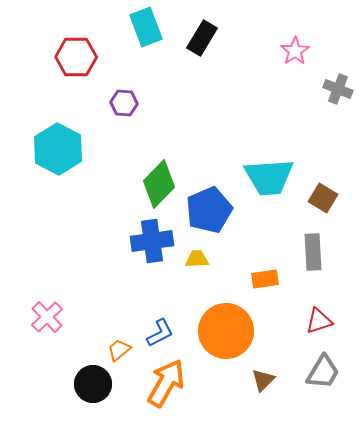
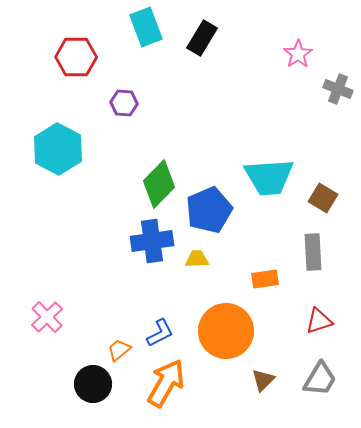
pink star: moved 3 px right, 3 px down
gray trapezoid: moved 3 px left, 7 px down
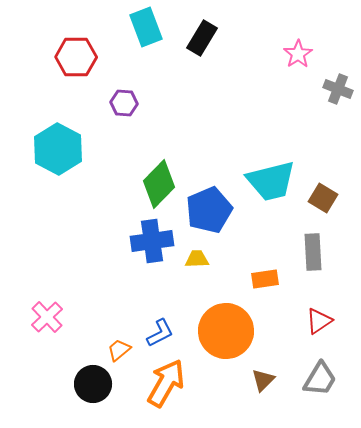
cyan trapezoid: moved 2 px right, 4 px down; rotated 10 degrees counterclockwise
red triangle: rotated 16 degrees counterclockwise
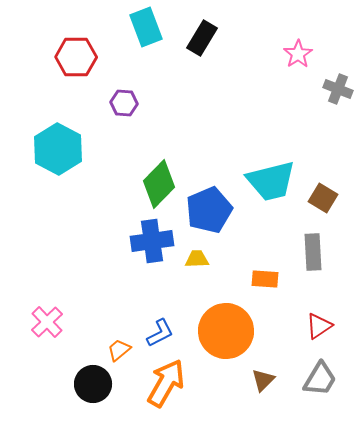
orange rectangle: rotated 12 degrees clockwise
pink cross: moved 5 px down
red triangle: moved 5 px down
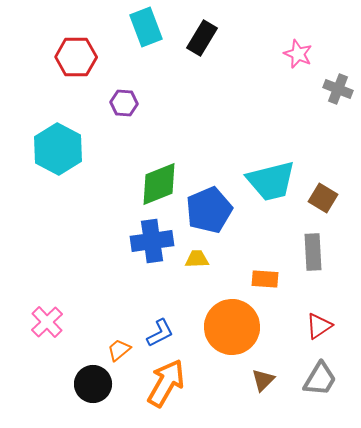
pink star: rotated 16 degrees counterclockwise
green diamond: rotated 24 degrees clockwise
orange circle: moved 6 px right, 4 px up
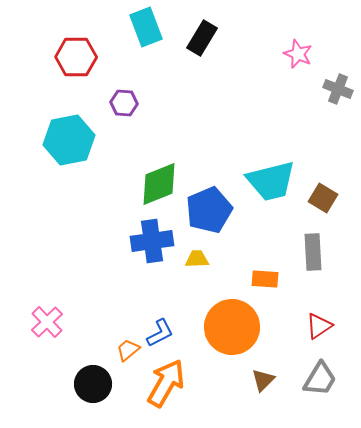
cyan hexagon: moved 11 px right, 9 px up; rotated 21 degrees clockwise
orange trapezoid: moved 9 px right
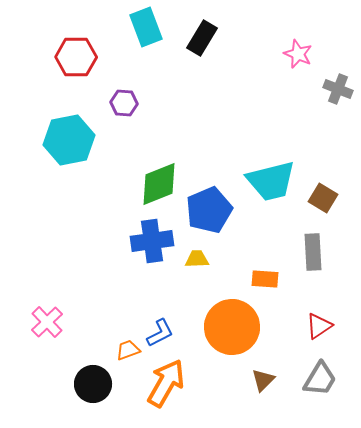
orange trapezoid: rotated 20 degrees clockwise
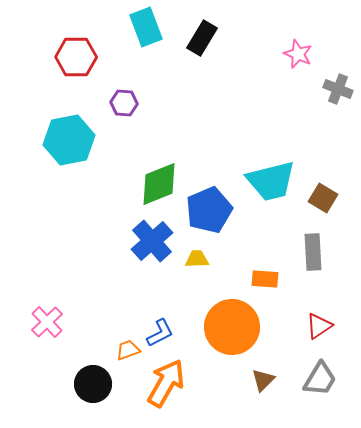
blue cross: rotated 33 degrees counterclockwise
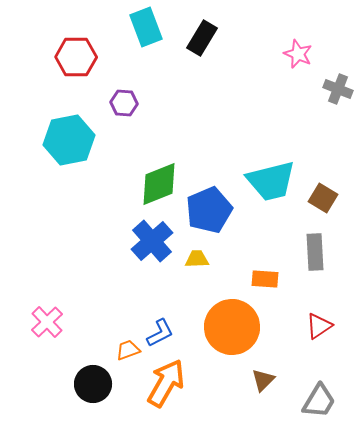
gray rectangle: moved 2 px right
gray trapezoid: moved 1 px left, 22 px down
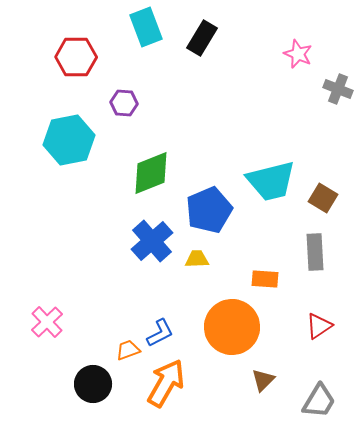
green diamond: moved 8 px left, 11 px up
